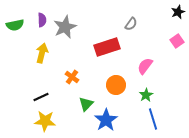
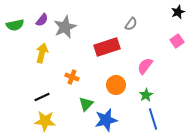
purple semicircle: rotated 40 degrees clockwise
orange cross: rotated 16 degrees counterclockwise
black line: moved 1 px right
blue star: rotated 20 degrees clockwise
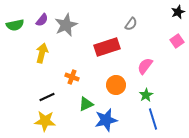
gray star: moved 1 px right, 2 px up
black line: moved 5 px right
green triangle: rotated 21 degrees clockwise
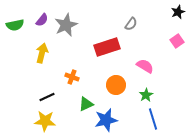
pink semicircle: rotated 84 degrees clockwise
